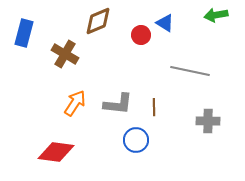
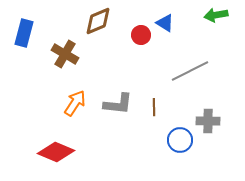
gray line: rotated 39 degrees counterclockwise
blue circle: moved 44 px right
red diamond: rotated 15 degrees clockwise
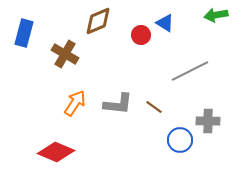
brown line: rotated 54 degrees counterclockwise
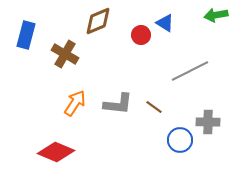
blue rectangle: moved 2 px right, 2 px down
gray cross: moved 1 px down
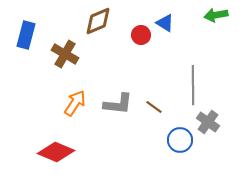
gray line: moved 3 px right, 14 px down; rotated 63 degrees counterclockwise
gray cross: rotated 35 degrees clockwise
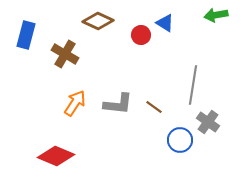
brown diamond: rotated 48 degrees clockwise
gray line: rotated 9 degrees clockwise
red diamond: moved 4 px down
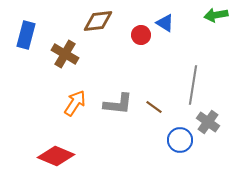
brown diamond: rotated 32 degrees counterclockwise
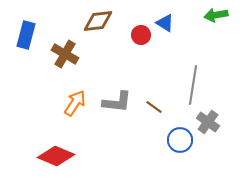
gray L-shape: moved 1 px left, 2 px up
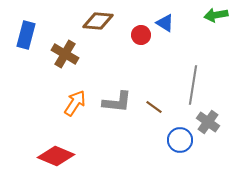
brown diamond: rotated 12 degrees clockwise
